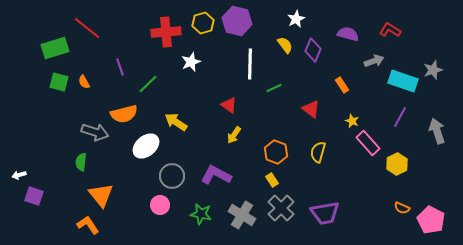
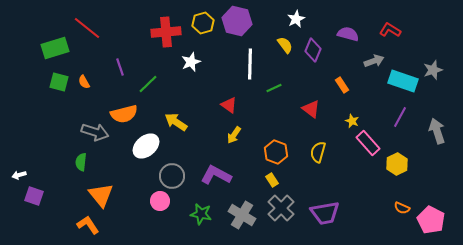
pink circle at (160, 205): moved 4 px up
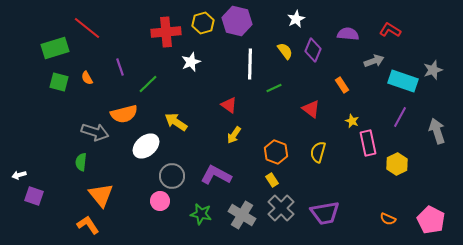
purple semicircle at (348, 34): rotated 10 degrees counterclockwise
yellow semicircle at (285, 45): moved 6 px down
orange semicircle at (84, 82): moved 3 px right, 4 px up
pink rectangle at (368, 143): rotated 30 degrees clockwise
orange semicircle at (402, 208): moved 14 px left, 11 px down
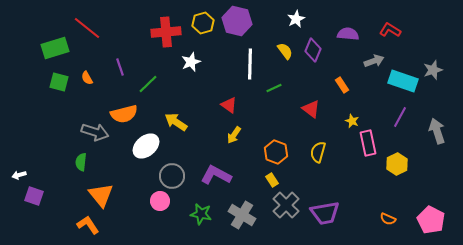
gray cross at (281, 208): moved 5 px right, 3 px up
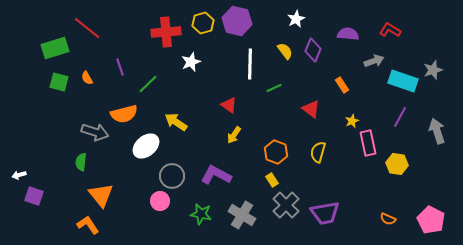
yellow star at (352, 121): rotated 24 degrees clockwise
yellow hexagon at (397, 164): rotated 25 degrees counterclockwise
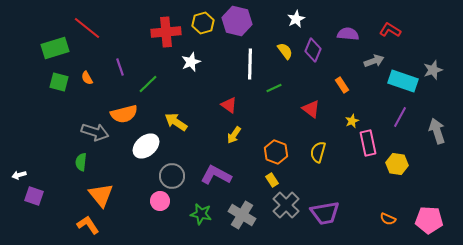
pink pentagon at (431, 220): moved 2 px left; rotated 24 degrees counterclockwise
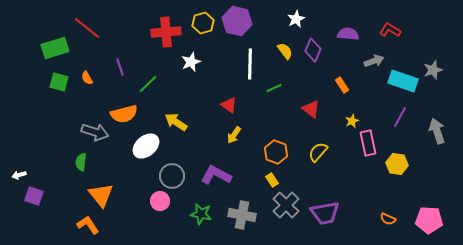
yellow semicircle at (318, 152): rotated 25 degrees clockwise
gray cross at (242, 215): rotated 20 degrees counterclockwise
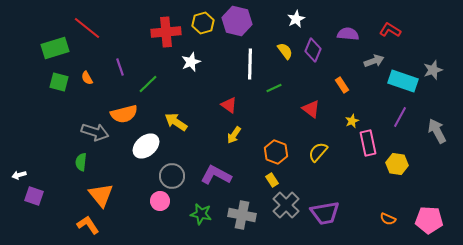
gray arrow at (437, 131): rotated 10 degrees counterclockwise
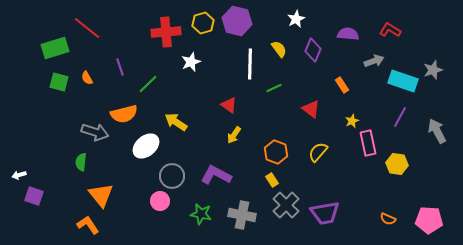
yellow semicircle at (285, 51): moved 6 px left, 2 px up
